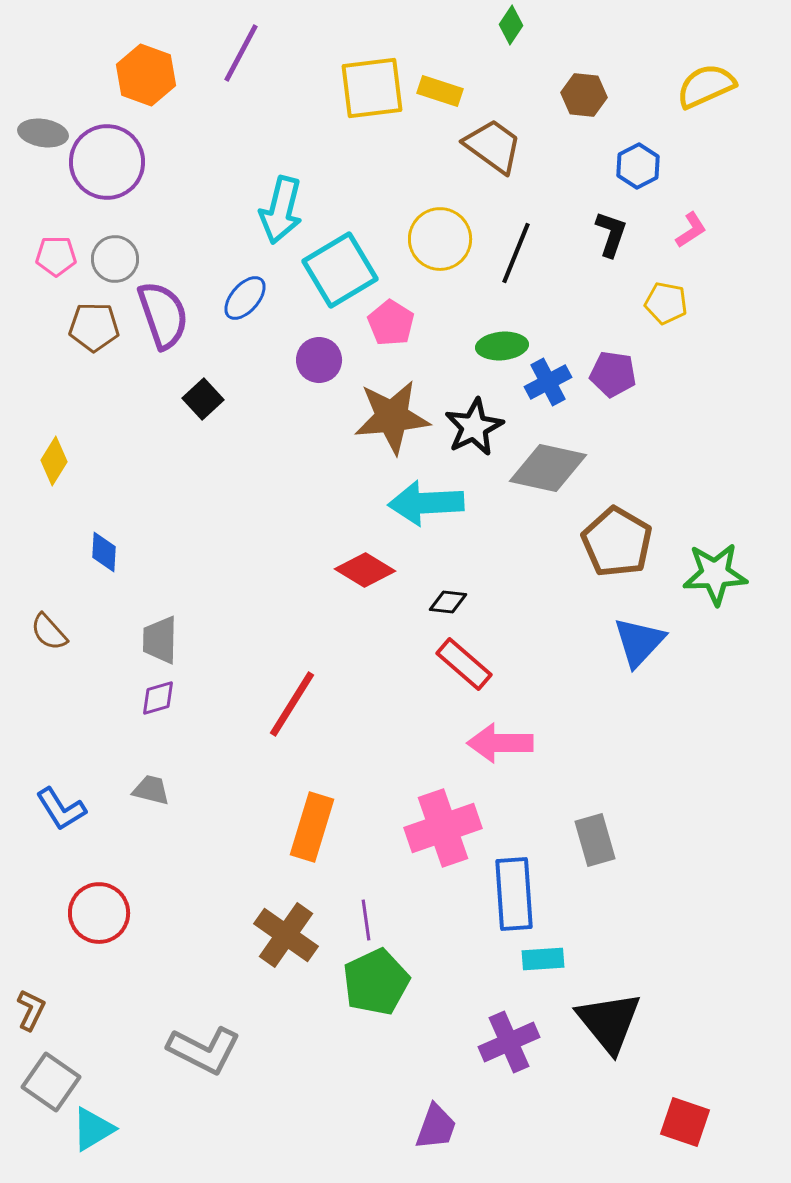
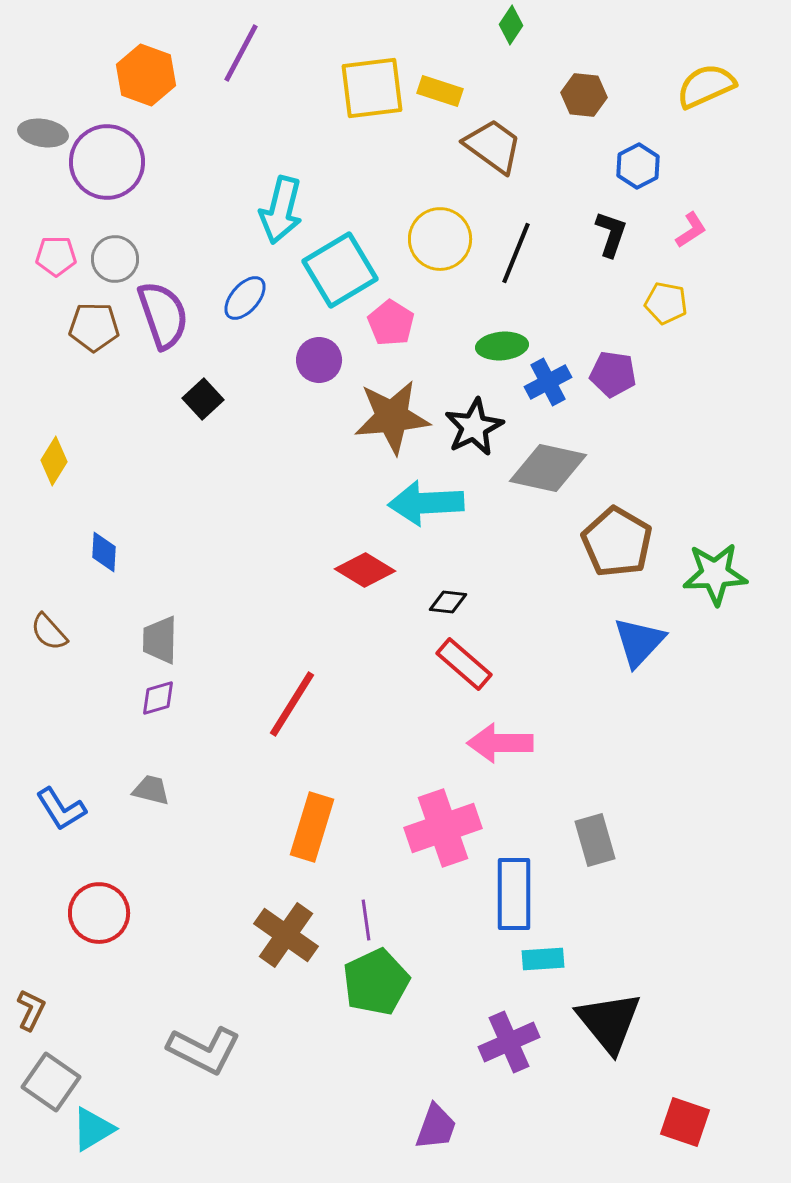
blue rectangle at (514, 894): rotated 4 degrees clockwise
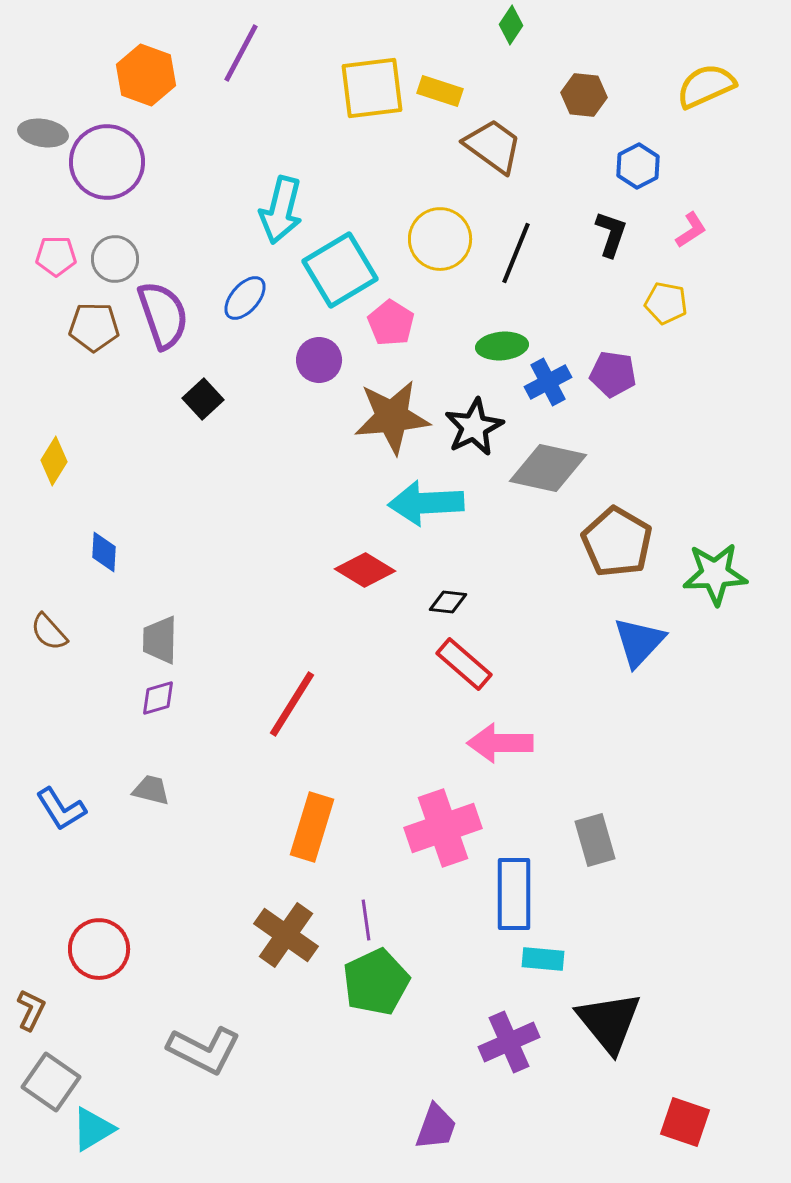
red circle at (99, 913): moved 36 px down
cyan rectangle at (543, 959): rotated 9 degrees clockwise
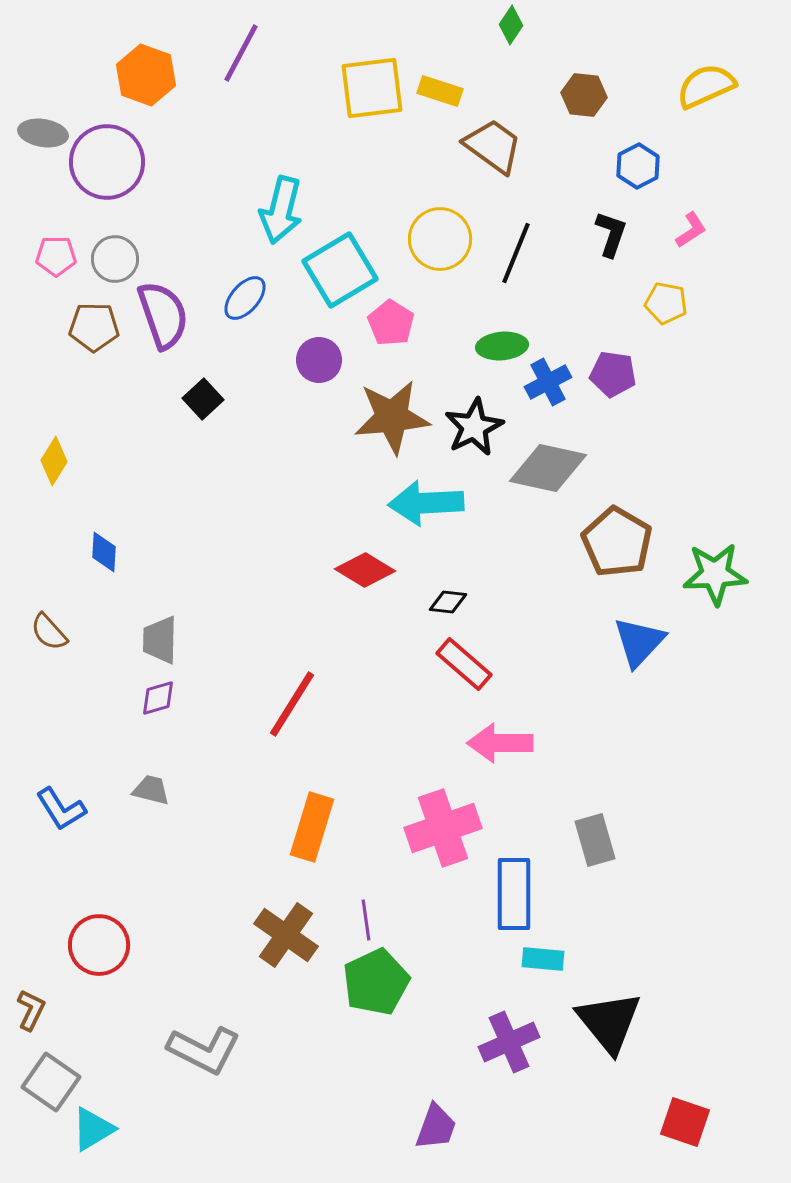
red circle at (99, 949): moved 4 px up
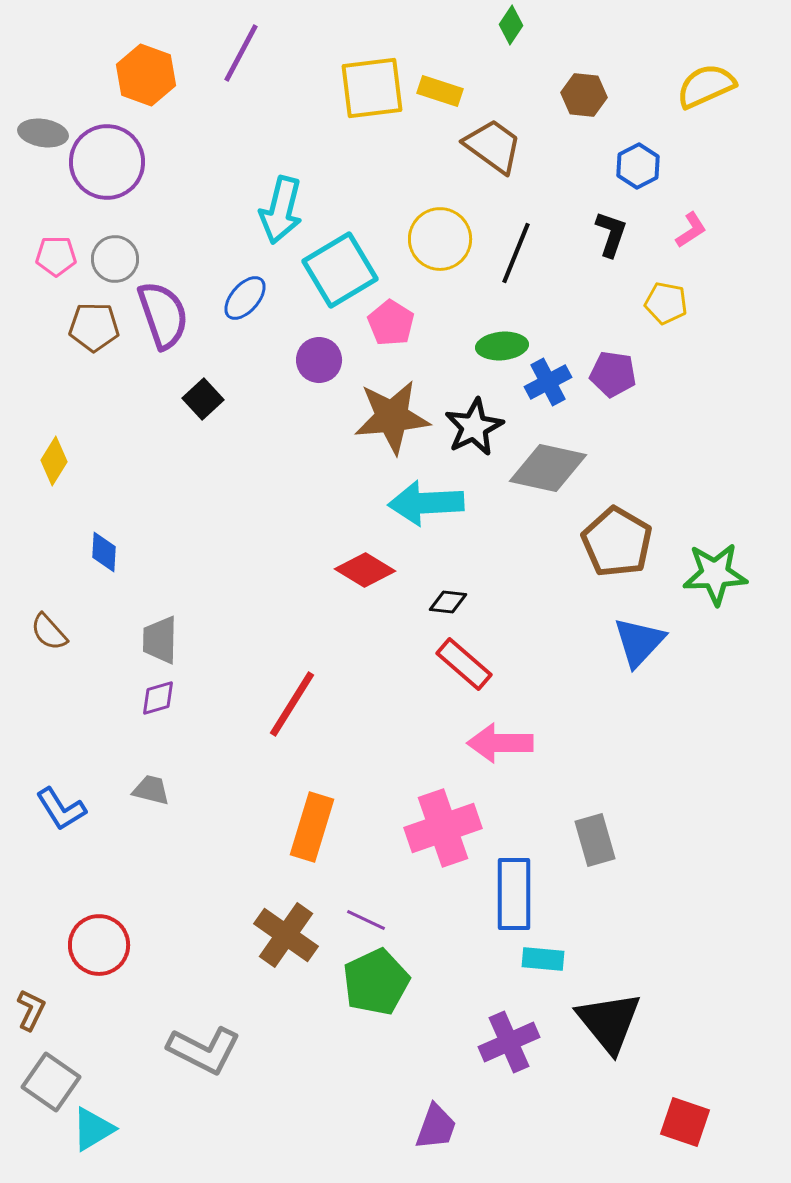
purple line at (366, 920): rotated 57 degrees counterclockwise
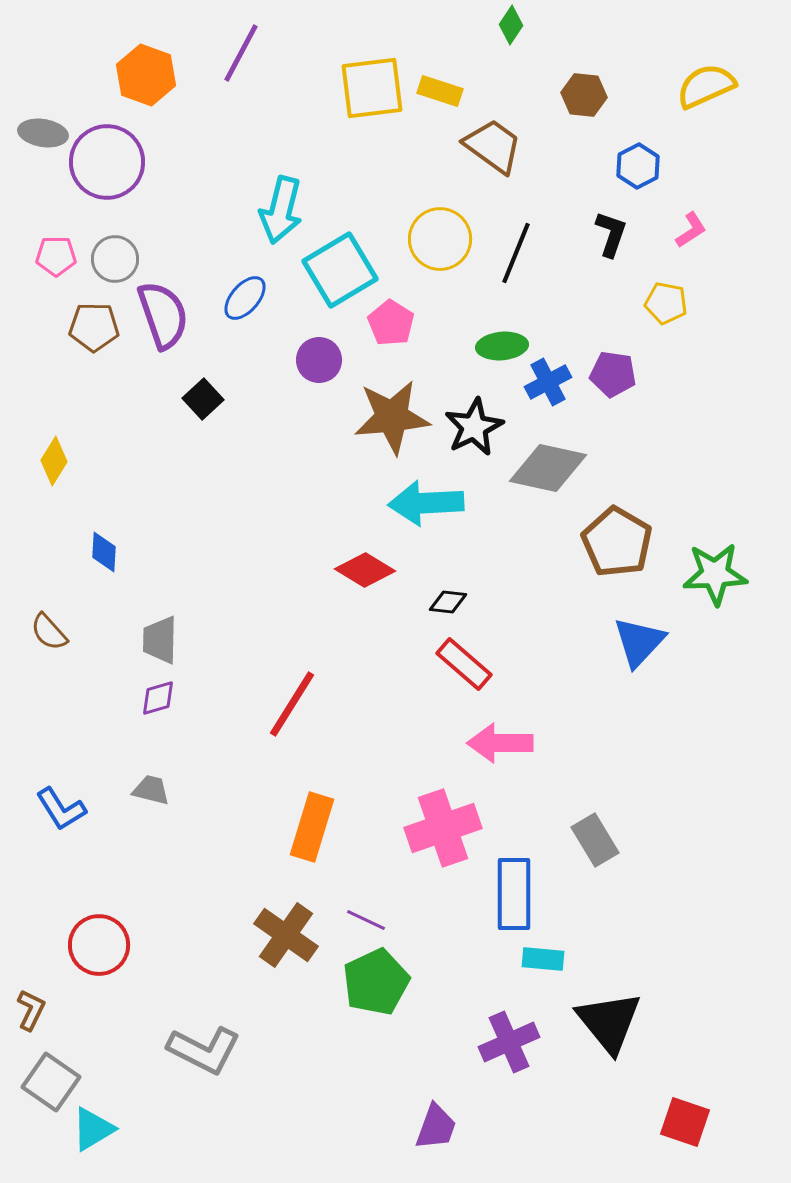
gray rectangle at (595, 840): rotated 15 degrees counterclockwise
